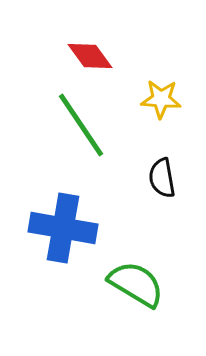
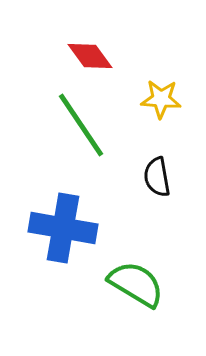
black semicircle: moved 5 px left, 1 px up
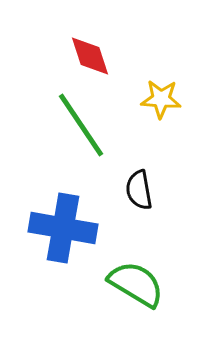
red diamond: rotated 18 degrees clockwise
black semicircle: moved 18 px left, 13 px down
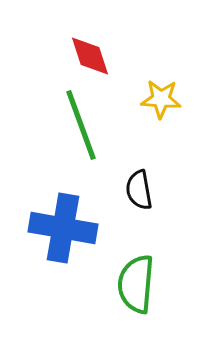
green line: rotated 14 degrees clockwise
green semicircle: rotated 116 degrees counterclockwise
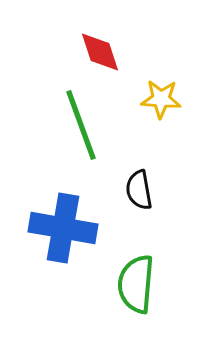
red diamond: moved 10 px right, 4 px up
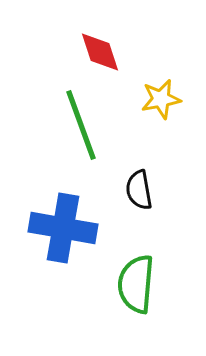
yellow star: rotated 15 degrees counterclockwise
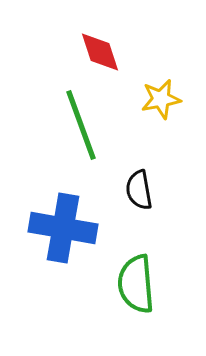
green semicircle: rotated 10 degrees counterclockwise
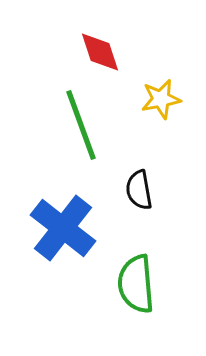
blue cross: rotated 28 degrees clockwise
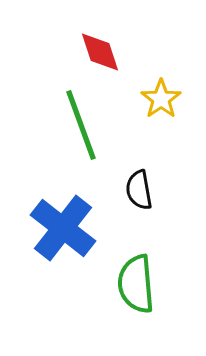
yellow star: rotated 24 degrees counterclockwise
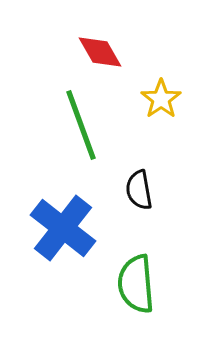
red diamond: rotated 12 degrees counterclockwise
